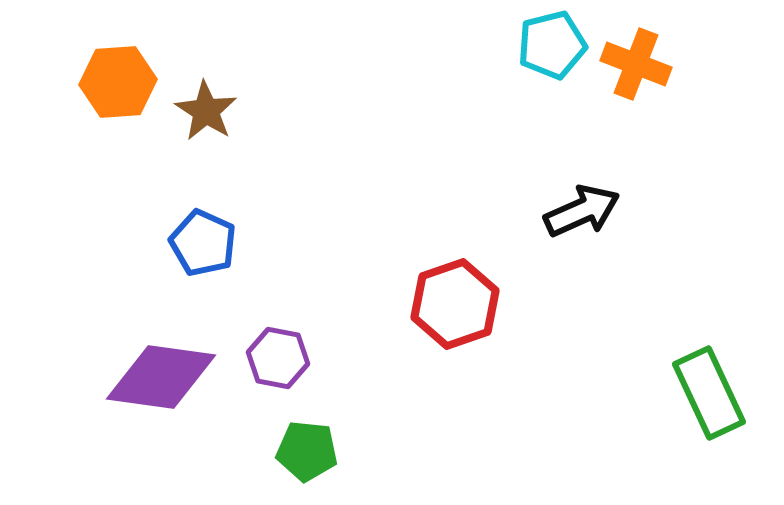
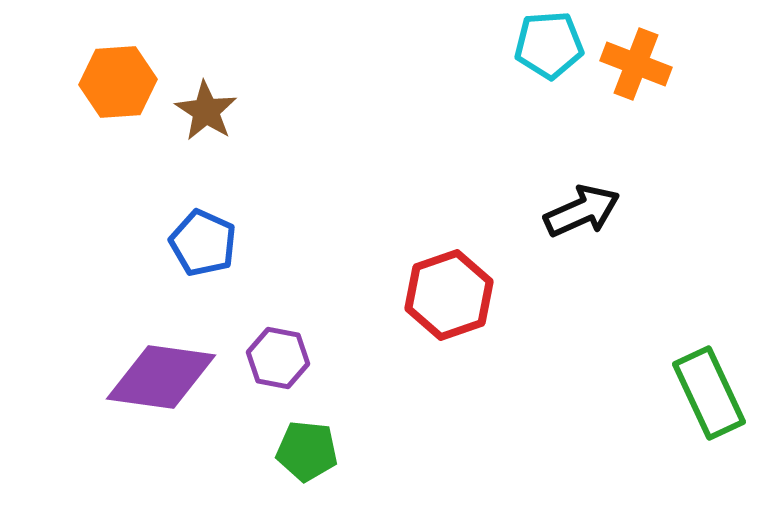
cyan pentagon: moved 3 px left; rotated 10 degrees clockwise
red hexagon: moved 6 px left, 9 px up
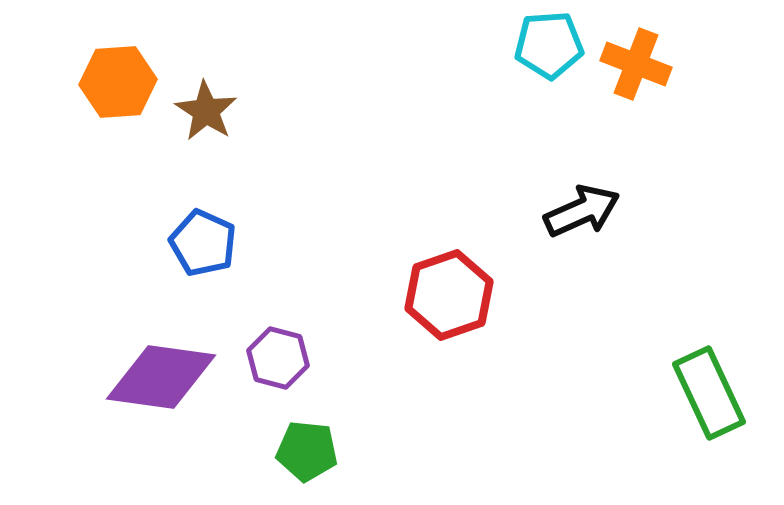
purple hexagon: rotated 4 degrees clockwise
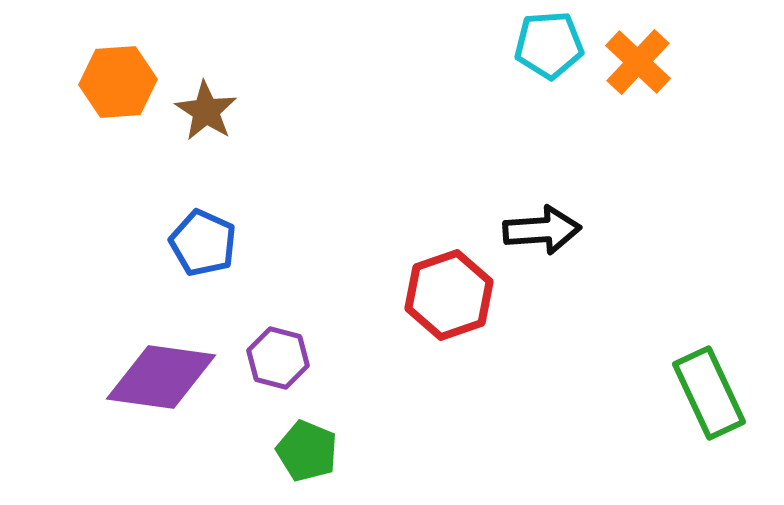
orange cross: moved 2 px right, 2 px up; rotated 22 degrees clockwise
black arrow: moved 40 px left, 19 px down; rotated 20 degrees clockwise
green pentagon: rotated 16 degrees clockwise
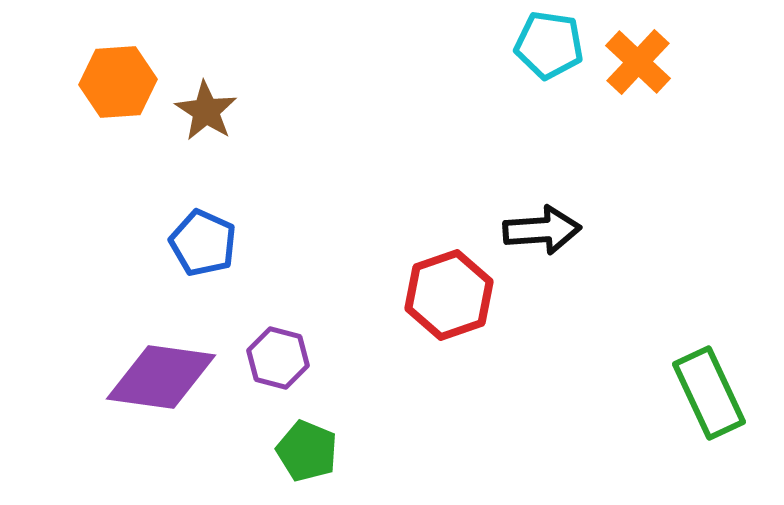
cyan pentagon: rotated 12 degrees clockwise
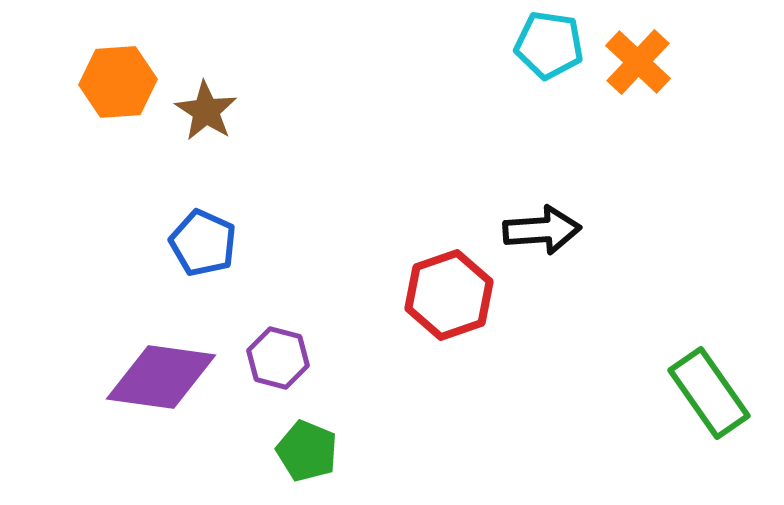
green rectangle: rotated 10 degrees counterclockwise
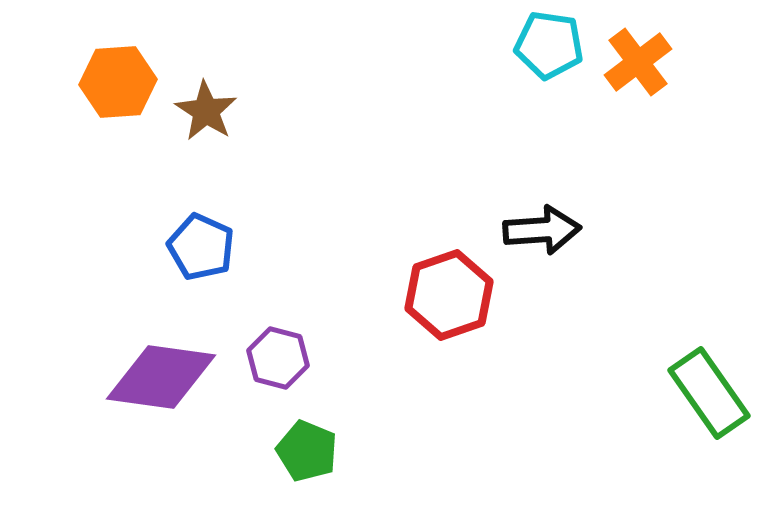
orange cross: rotated 10 degrees clockwise
blue pentagon: moved 2 px left, 4 px down
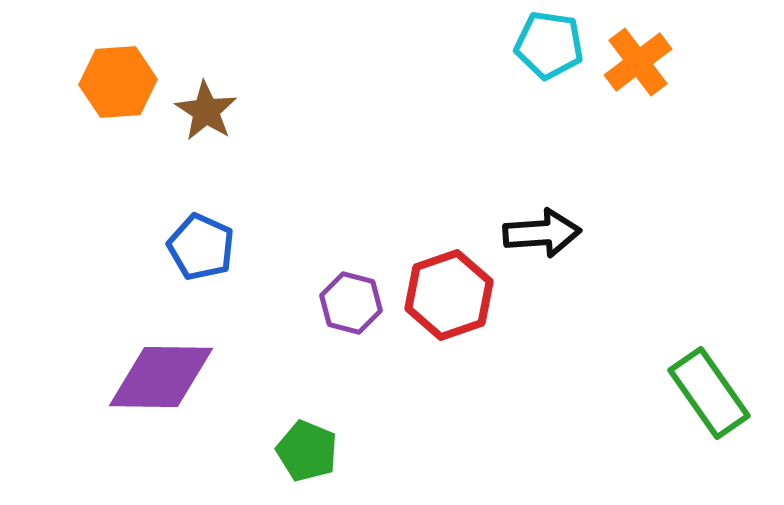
black arrow: moved 3 px down
purple hexagon: moved 73 px right, 55 px up
purple diamond: rotated 7 degrees counterclockwise
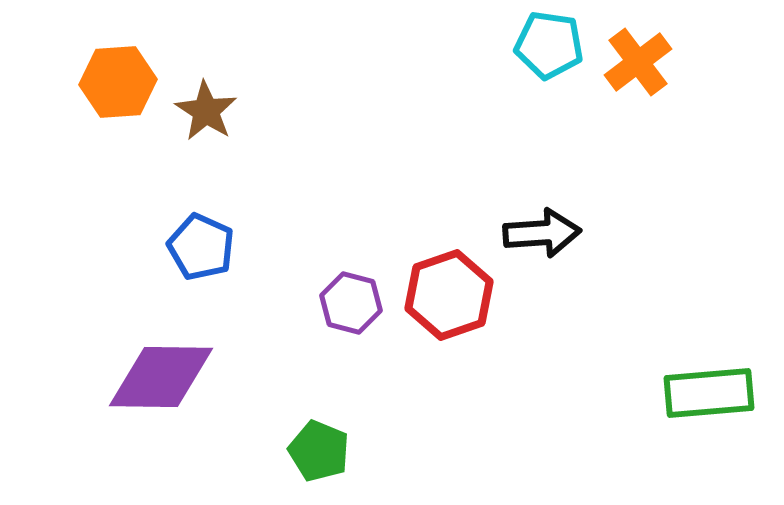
green rectangle: rotated 60 degrees counterclockwise
green pentagon: moved 12 px right
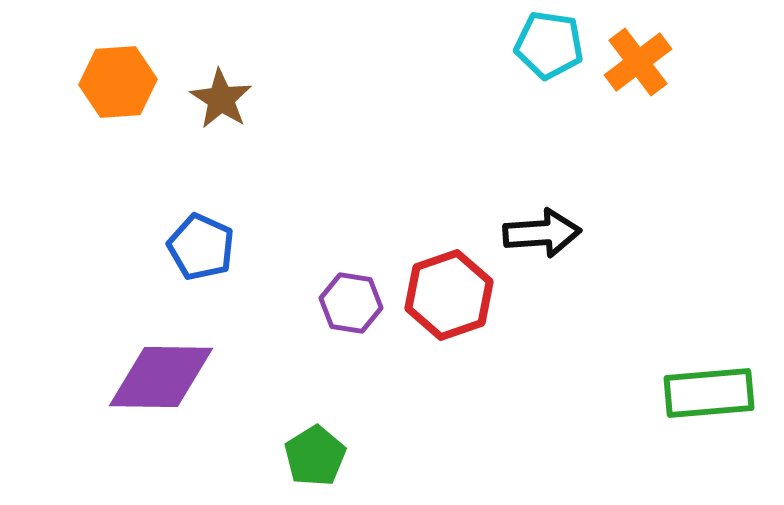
brown star: moved 15 px right, 12 px up
purple hexagon: rotated 6 degrees counterclockwise
green pentagon: moved 4 px left, 5 px down; rotated 18 degrees clockwise
